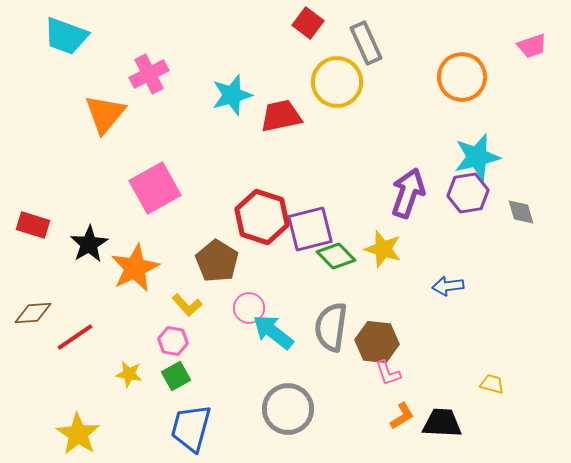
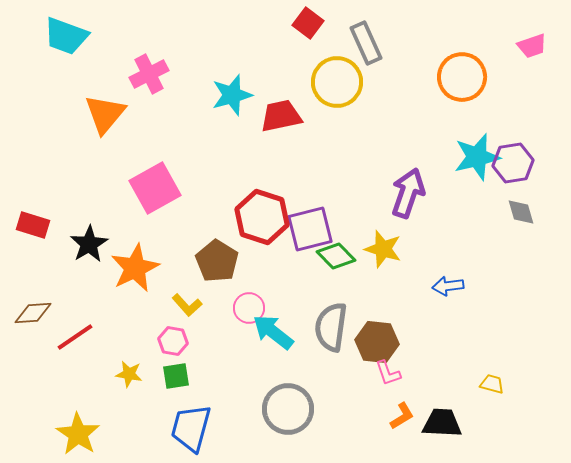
purple hexagon at (468, 193): moved 45 px right, 30 px up
green square at (176, 376): rotated 20 degrees clockwise
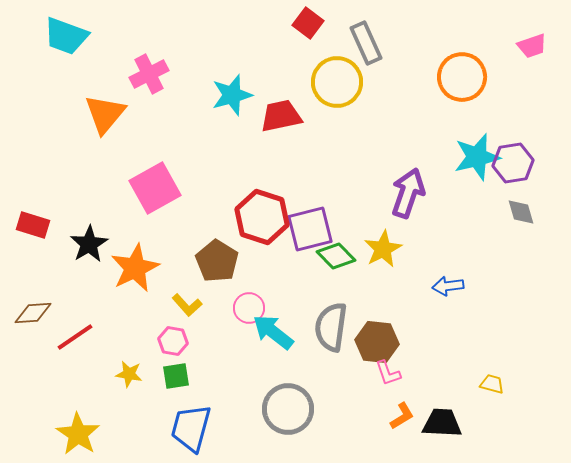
yellow star at (383, 249): rotated 27 degrees clockwise
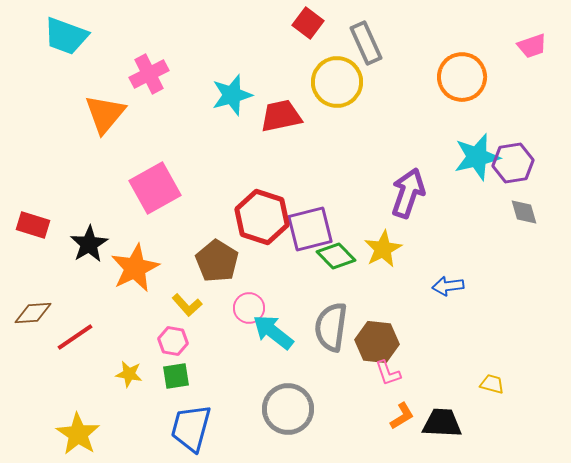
gray diamond at (521, 212): moved 3 px right
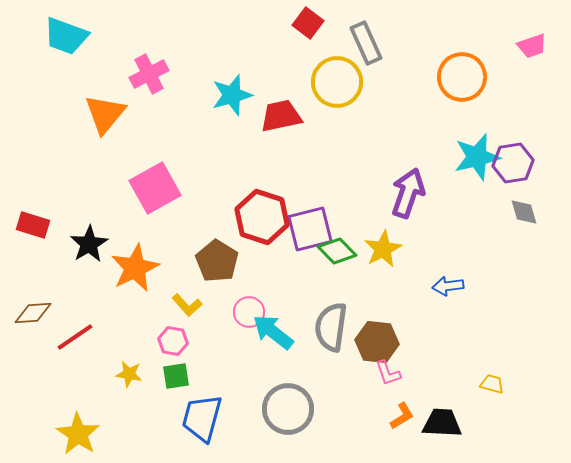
green diamond at (336, 256): moved 1 px right, 5 px up
pink circle at (249, 308): moved 4 px down
blue trapezoid at (191, 428): moved 11 px right, 10 px up
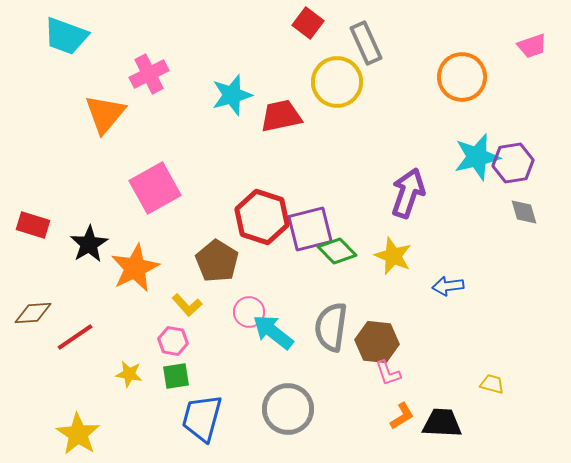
yellow star at (383, 249): moved 10 px right, 7 px down; rotated 21 degrees counterclockwise
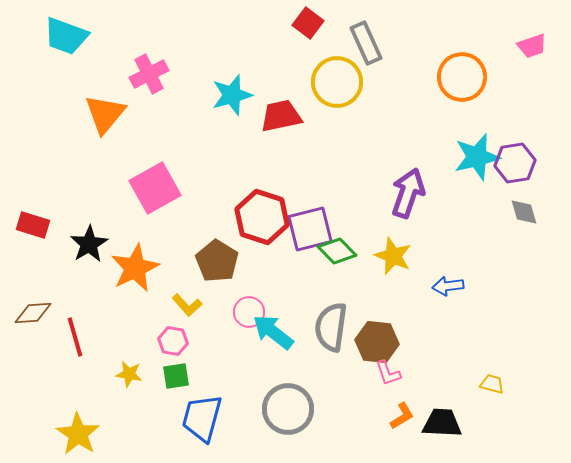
purple hexagon at (513, 163): moved 2 px right
red line at (75, 337): rotated 72 degrees counterclockwise
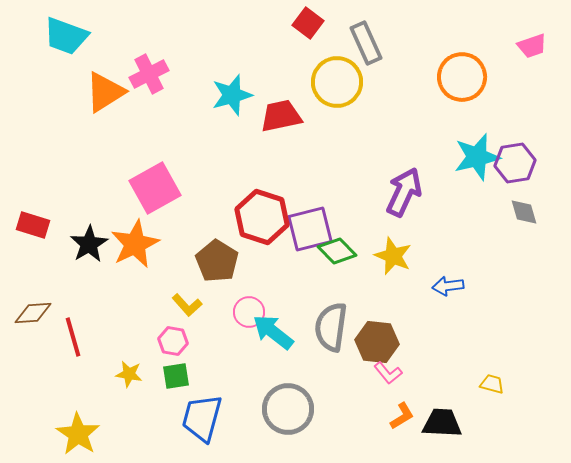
orange triangle at (105, 114): moved 22 px up; rotated 18 degrees clockwise
purple arrow at (408, 193): moved 4 px left, 1 px up; rotated 6 degrees clockwise
orange star at (135, 268): moved 24 px up
red line at (75, 337): moved 2 px left
pink L-shape at (388, 373): rotated 20 degrees counterclockwise
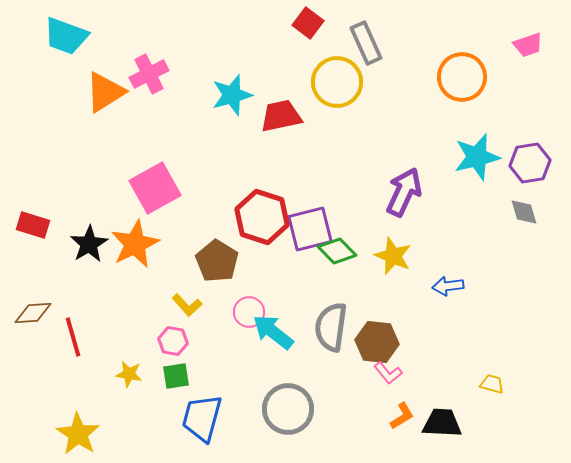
pink trapezoid at (532, 46): moved 4 px left, 1 px up
purple hexagon at (515, 163): moved 15 px right
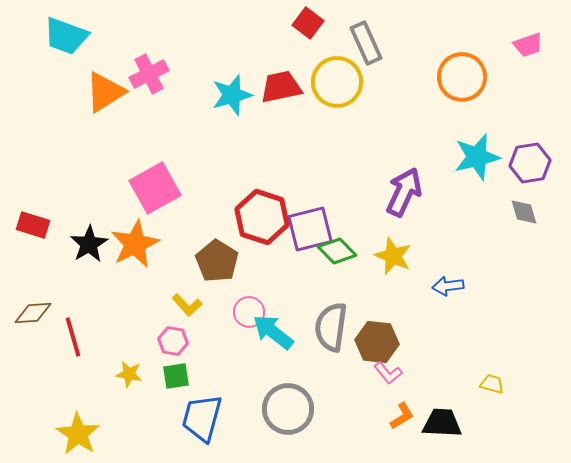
red trapezoid at (281, 116): moved 29 px up
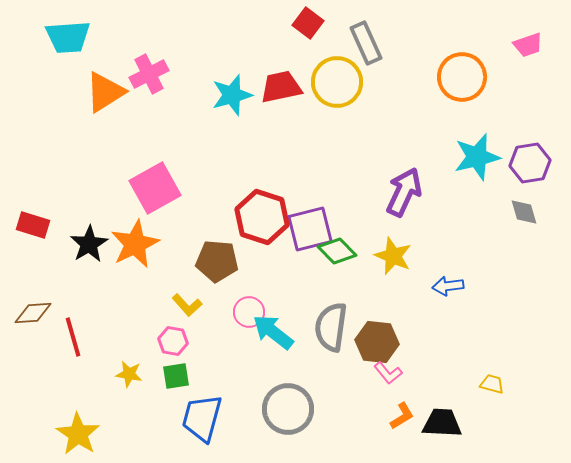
cyan trapezoid at (66, 36): moved 2 px right, 1 px down; rotated 24 degrees counterclockwise
brown pentagon at (217, 261): rotated 27 degrees counterclockwise
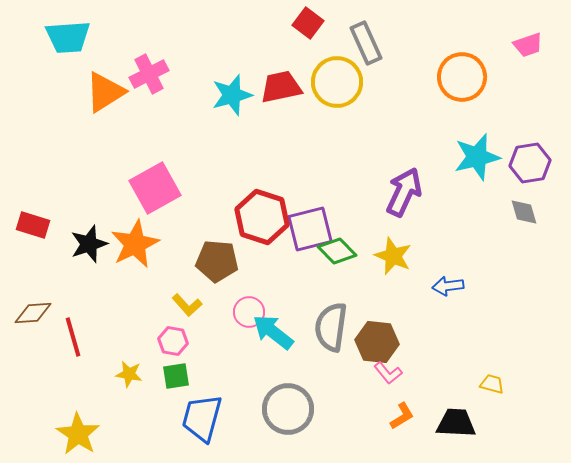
black star at (89, 244): rotated 12 degrees clockwise
black trapezoid at (442, 423): moved 14 px right
